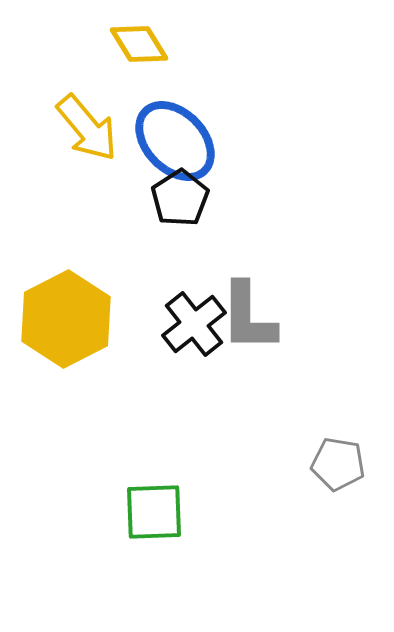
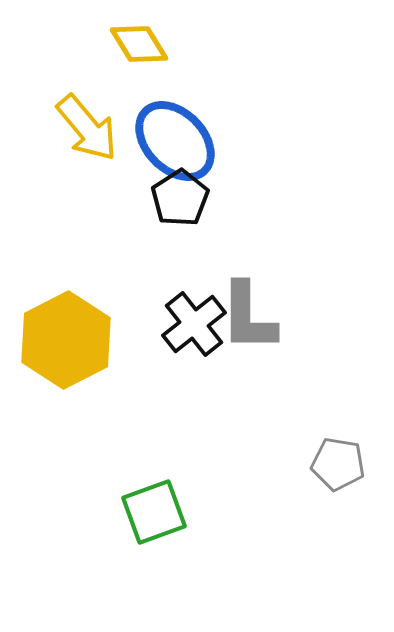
yellow hexagon: moved 21 px down
green square: rotated 18 degrees counterclockwise
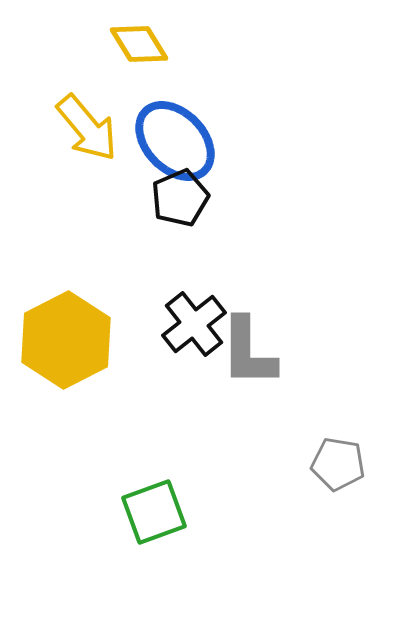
black pentagon: rotated 10 degrees clockwise
gray L-shape: moved 35 px down
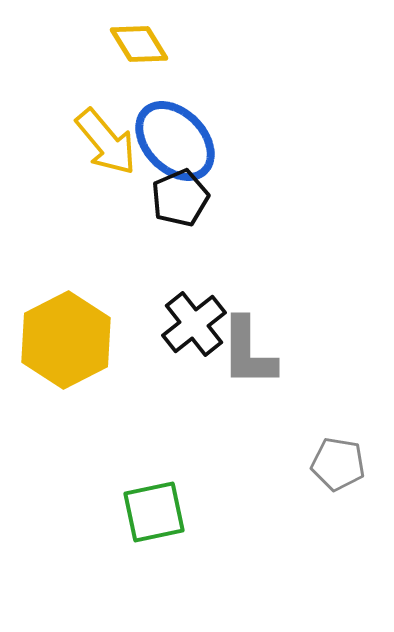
yellow arrow: moved 19 px right, 14 px down
green square: rotated 8 degrees clockwise
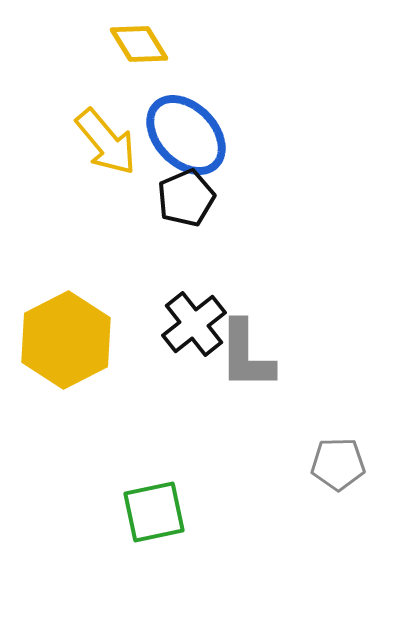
blue ellipse: moved 11 px right, 6 px up
black pentagon: moved 6 px right
gray L-shape: moved 2 px left, 3 px down
gray pentagon: rotated 10 degrees counterclockwise
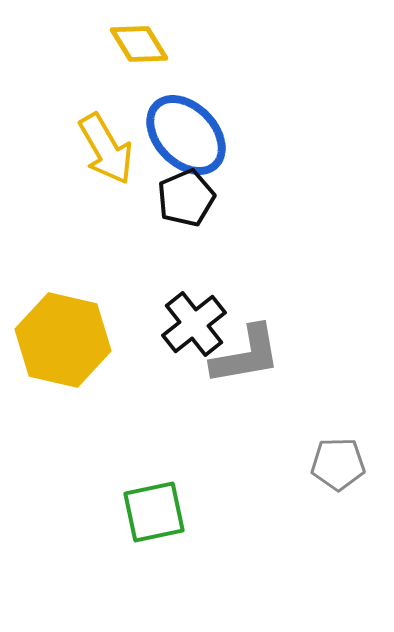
yellow arrow: moved 7 px down; rotated 10 degrees clockwise
yellow hexagon: moved 3 px left; rotated 20 degrees counterclockwise
gray L-shape: rotated 100 degrees counterclockwise
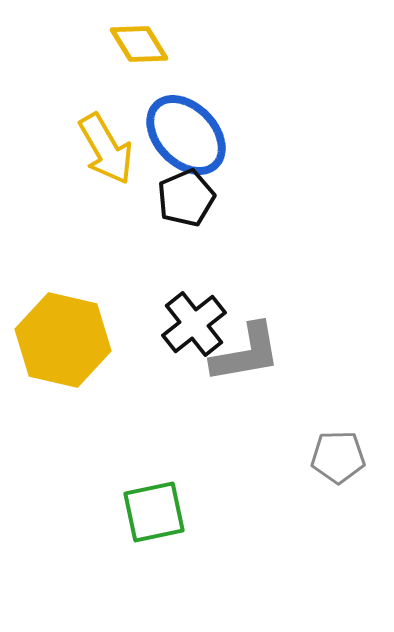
gray L-shape: moved 2 px up
gray pentagon: moved 7 px up
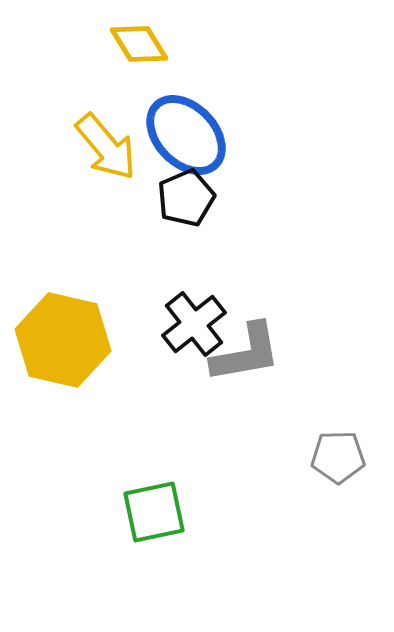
yellow arrow: moved 2 px up; rotated 10 degrees counterclockwise
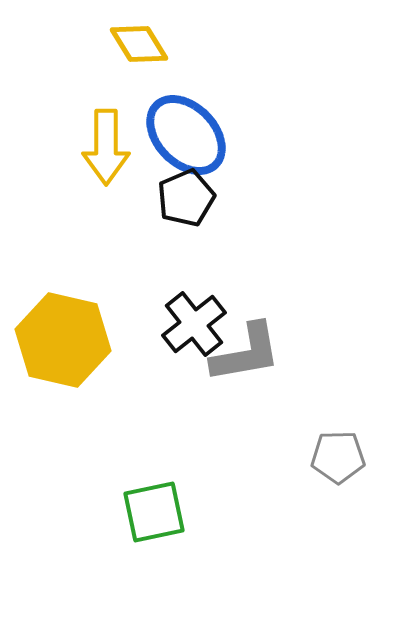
yellow arrow: rotated 40 degrees clockwise
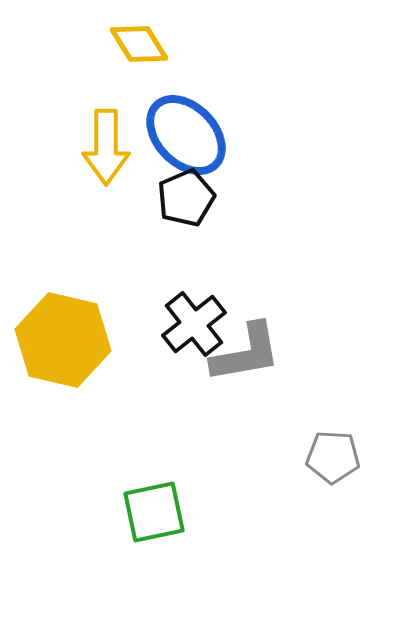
gray pentagon: moved 5 px left; rotated 4 degrees clockwise
